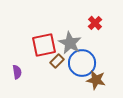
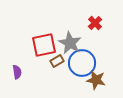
brown rectangle: rotated 16 degrees clockwise
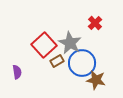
red square: rotated 30 degrees counterclockwise
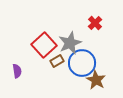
gray star: rotated 20 degrees clockwise
purple semicircle: moved 1 px up
brown star: rotated 18 degrees clockwise
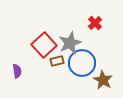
brown rectangle: rotated 16 degrees clockwise
brown star: moved 7 px right
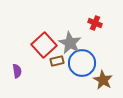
red cross: rotated 24 degrees counterclockwise
gray star: rotated 20 degrees counterclockwise
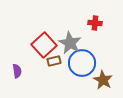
red cross: rotated 16 degrees counterclockwise
brown rectangle: moved 3 px left
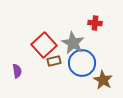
gray star: moved 3 px right
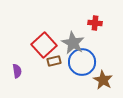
blue circle: moved 1 px up
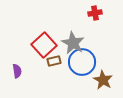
red cross: moved 10 px up; rotated 16 degrees counterclockwise
